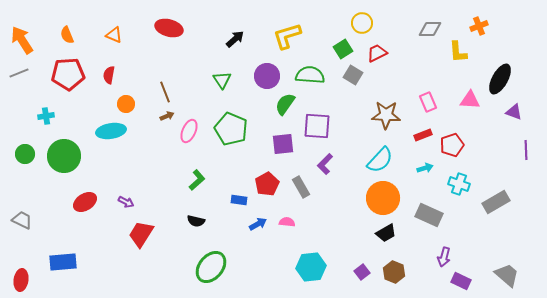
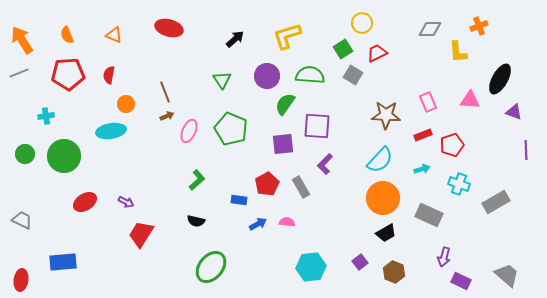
cyan arrow at (425, 168): moved 3 px left, 1 px down
purple square at (362, 272): moved 2 px left, 10 px up
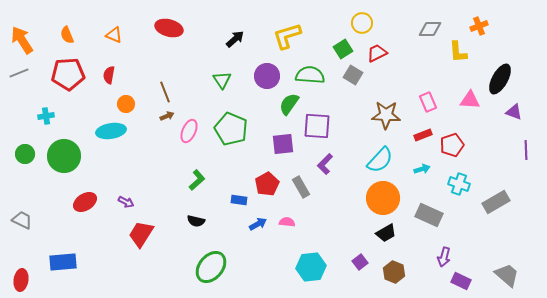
green semicircle at (285, 104): moved 4 px right
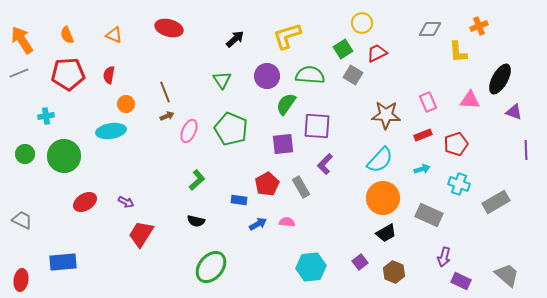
green semicircle at (289, 104): moved 3 px left
red pentagon at (452, 145): moved 4 px right, 1 px up
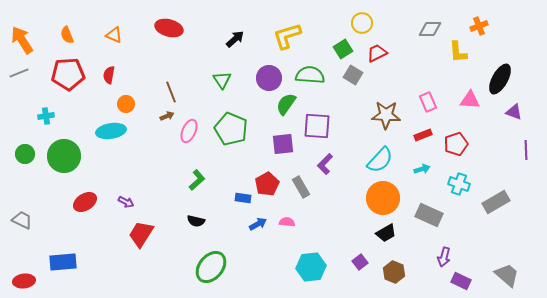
purple circle at (267, 76): moved 2 px right, 2 px down
brown line at (165, 92): moved 6 px right
blue rectangle at (239, 200): moved 4 px right, 2 px up
red ellipse at (21, 280): moved 3 px right, 1 px down; rotated 75 degrees clockwise
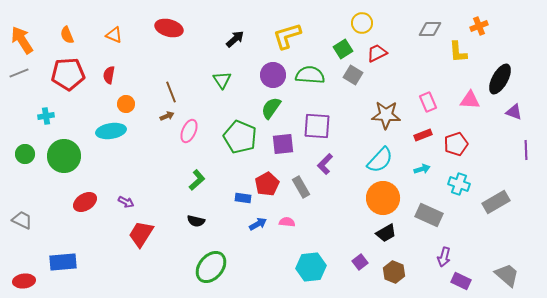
purple circle at (269, 78): moved 4 px right, 3 px up
green semicircle at (286, 104): moved 15 px left, 4 px down
green pentagon at (231, 129): moved 9 px right, 8 px down
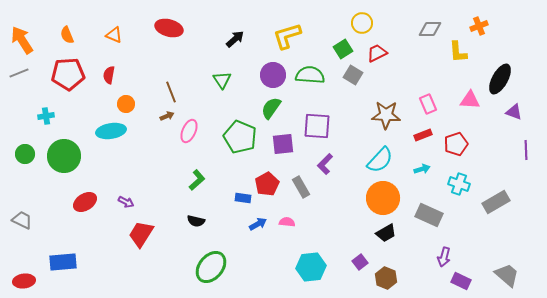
pink rectangle at (428, 102): moved 2 px down
brown hexagon at (394, 272): moved 8 px left, 6 px down
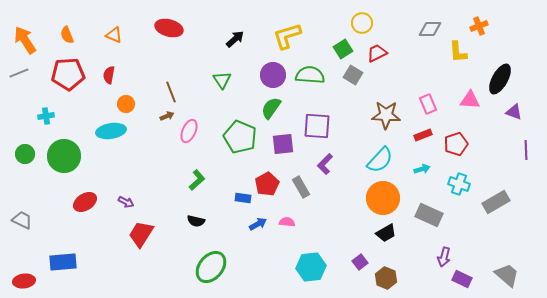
orange arrow at (22, 40): moved 3 px right
purple rectangle at (461, 281): moved 1 px right, 2 px up
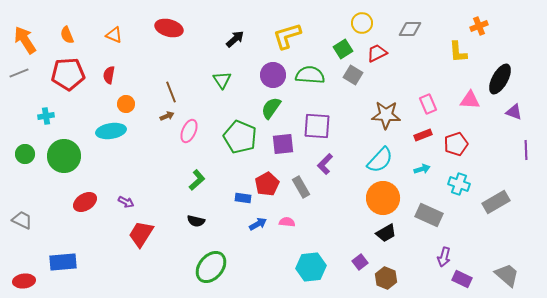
gray diamond at (430, 29): moved 20 px left
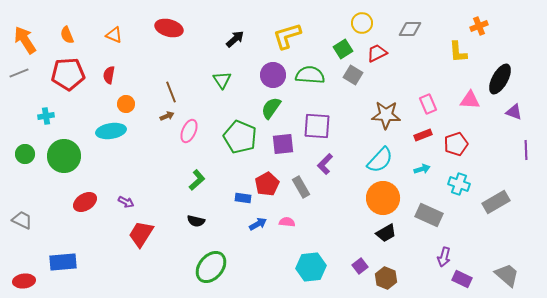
purple square at (360, 262): moved 4 px down
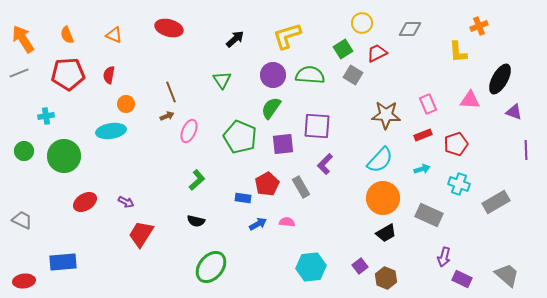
orange arrow at (25, 40): moved 2 px left, 1 px up
green circle at (25, 154): moved 1 px left, 3 px up
